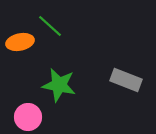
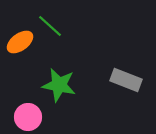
orange ellipse: rotated 24 degrees counterclockwise
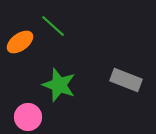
green line: moved 3 px right
green star: rotated 8 degrees clockwise
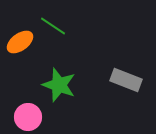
green line: rotated 8 degrees counterclockwise
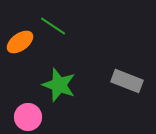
gray rectangle: moved 1 px right, 1 px down
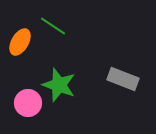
orange ellipse: rotated 24 degrees counterclockwise
gray rectangle: moved 4 px left, 2 px up
pink circle: moved 14 px up
